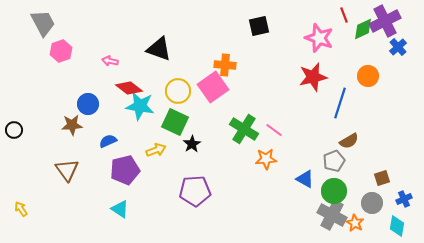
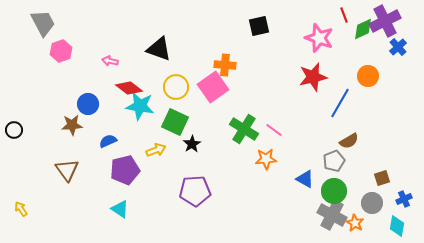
yellow circle at (178, 91): moved 2 px left, 4 px up
blue line at (340, 103): rotated 12 degrees clockwise
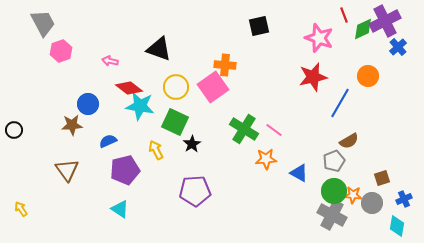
yellow arrow at (156, 150): rotated 96 degrees counterclockwise
blue triangle at (305, 179): moved 6 px left, 6 px up
orange star at (355, 223): moved 2 px left, 28 px up; rotated 24 degrees counterclockwise
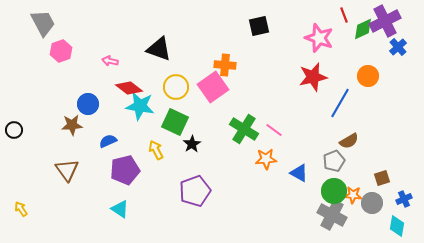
purple pentagon at (195, 191): rotated 16 degrees counterclockwise
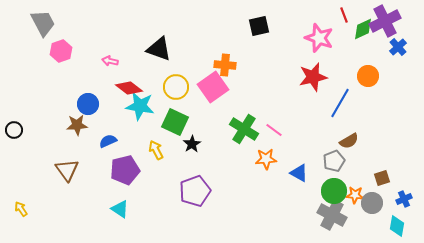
brown star at (72, 125): moved 5 px right
orange star at (353, 195): moved 2 px right
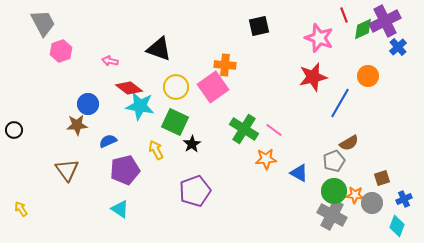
brown semicircle at (349, 141): moved 2 px down
cyan diamond at (397, 226): rotated 10 degrees clockwise
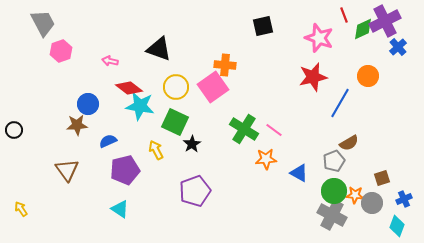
black square at (259, 26): moved 4 px right
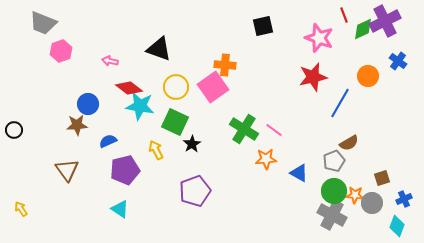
gray trapezoid at (43, 23): rotated 140 degrees clockwise
blue cross at (398, 47): moved 14 px down; rotated 12 degrees counterclockwise
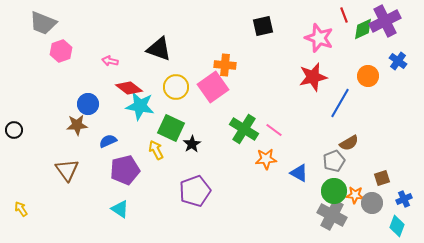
green square at (175, 122): moved 4 px left, 6 px down
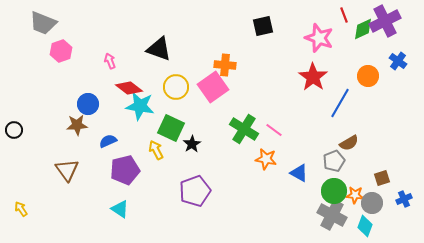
pink arrow at (110, 61): rotated 56 degrees clockwise
red star at (313, 77): rotated 24 degrees counterclockwise
orange star at (266, 159): rotated 15 degrees clockwise
cyan diamond at (397, 226): moved 32 px left
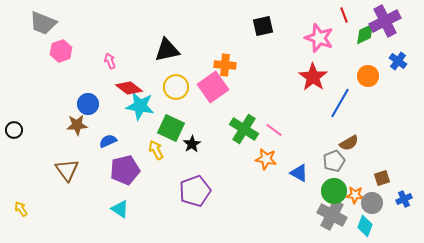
green diamond at (363, 29): moved 2 px right, 5 px down
black triangle at (159, 49): moved 8 px right, 1 px down; rotated 32 degrees counterclockwise
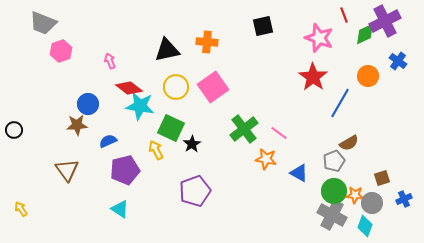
orange cross at (225, 65): moved 18 px left, 23 px up
green cross at (244, 129): rotated 20 degrees clockwise
pink line at (274, 130): moved 5 px right, 3 px down
